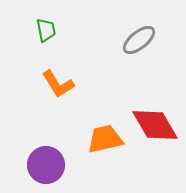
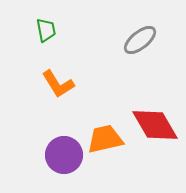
gray ellipse: moved 1 px right
purple circle: moved 18 px right, 10 px up
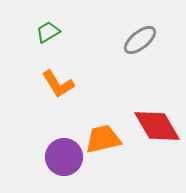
green trapezoid: moved 2 px right, 2 px down; rotated 110 degrees counterclockwise
red diamond: moved 2 px right, 1 px down
orange trapezoid: moved 2 px left
purple circle: moved 2 px down
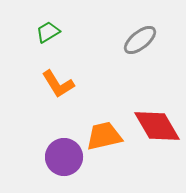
orange trapezoid: moved 1 px right, 3 px up
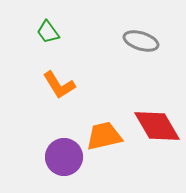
green trapezoid: rotated 95 degrees counterclockwise
gray ellipse: moved 1 px right, 1 px down; rotated 56 degrees clockwise
orange L-shape: moved 1 px right, 1 px down
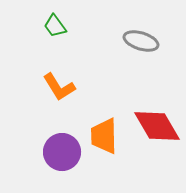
green trapezoid: moved 7 px right, 6 px up
orange L-shape: moved 2 px down
orange trapezoid: rotated 78 degrees counterclockwise
purple circle: moved 2 px left, 5 px up
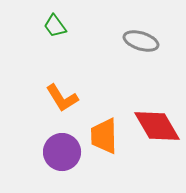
orange L-shape: moved 3 px right, 11 px down
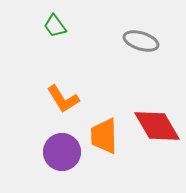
orange L-shape: moved 1 px right, 1 px down
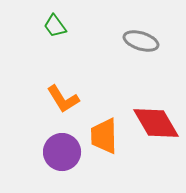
red diamond: moved 1 px left, 3 px up
